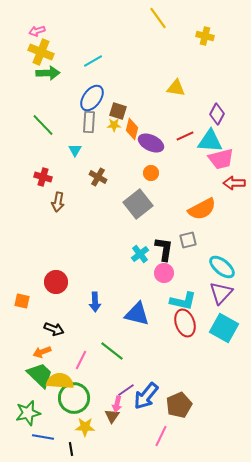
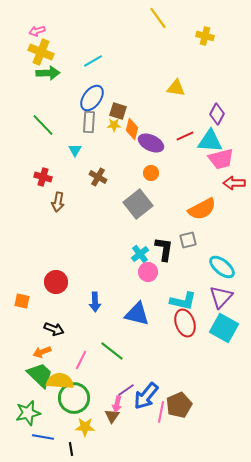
pink circle at (164, 273): moved 16 px left, 1 px up
purple triangle at (221, 293): moved 4 px down
pink line at (161, 436): moved 24 px up; rotated 15 degrees counterclockwise
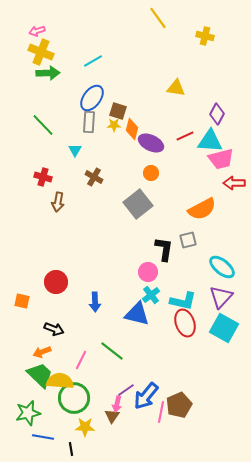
brown cross at (98, 177): moved 4 px left
cyan cross at (140, 254): moved 11 px right, 41 px down
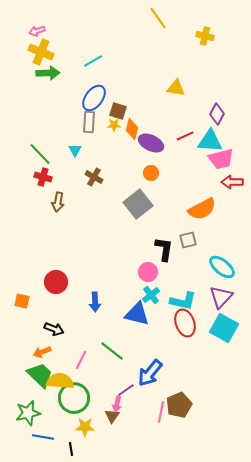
blue ellipse at (92, 98): moved 2 px right
green line at (43, 125): moved 3 px left, 29 px down
red arrow at (234, 183): moved 2 px left, 1 px up
blue arrow at (146, 396): moved 4 px right, 23 px up
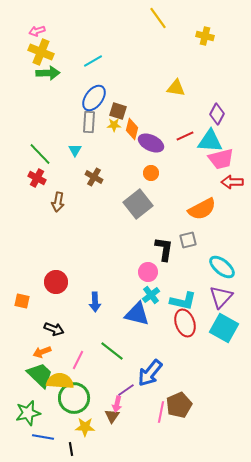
red cross at (43, 177): moved 6 px left, 1 px down; rotated 12 degrees clockwise
pink line at (81, 360): moved 3 px left
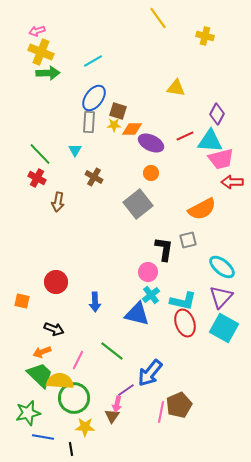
orange diamond at (132, 129): rotated 75 degrees clockwise
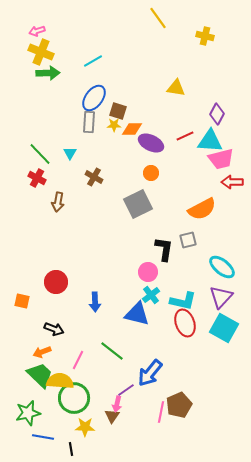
cyan triangle at (75, 150): moved 5 px left, 3 px down
gray square at (138, 204): rotated 12 degrees clockwise
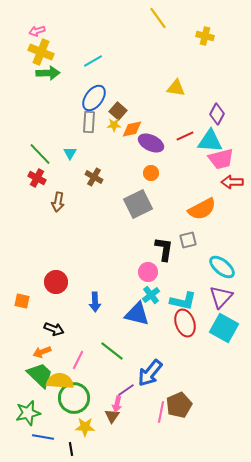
brown square at (118, 111): rotated 24 degrees clockwise
orange diamond at (132, 129): rotated 10 degrees counterclockwise
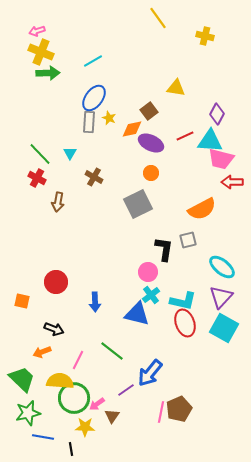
brown square at (118, 111): moved 31 px right; rotated 12 degrees clockwise
yellow star at (114, 125): moved 5 px left, 7 px up; rotated 24 degrees clockwise
pink trapezoid at (221, 159): rotated 28 degrees clockwise
green trapezoid at (40, 375): moved 18 px left, 4 px down
pink arrow at (117, 404): moved 20 px left; rotated 42 degrees clockwise
brown pentagon at (179, 405): moved 4 px down
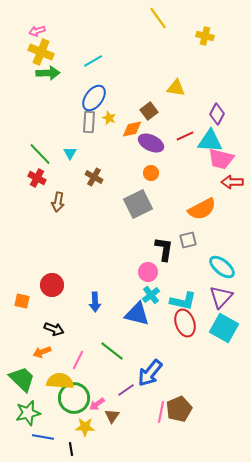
red circle at (56, 282): moved 4 px left, 3 px down
